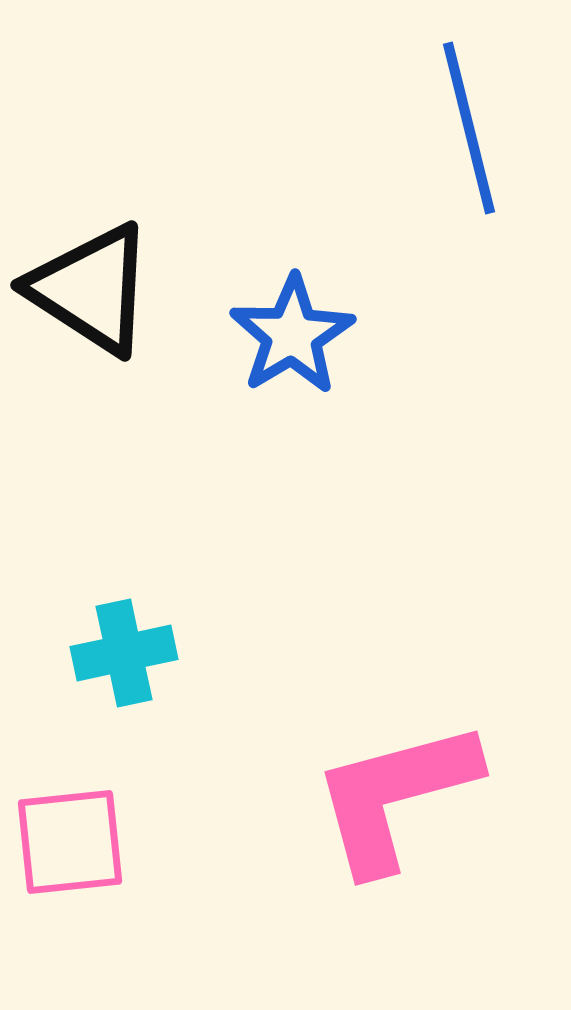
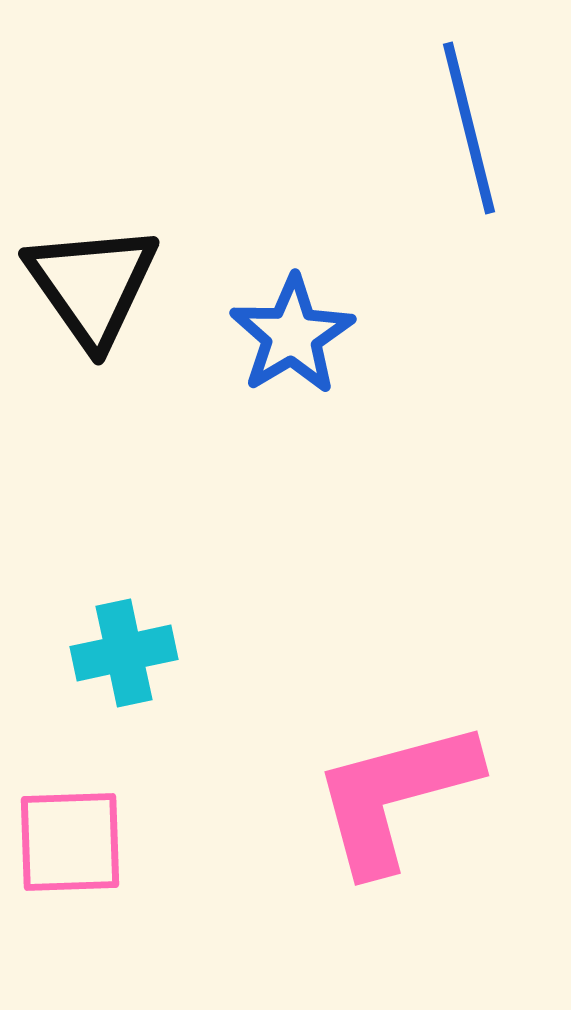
black triangle: moved 1 px right, 4 px up; rotated 22 degrees clockwise
pink square: rotated 4 degrees clockwise
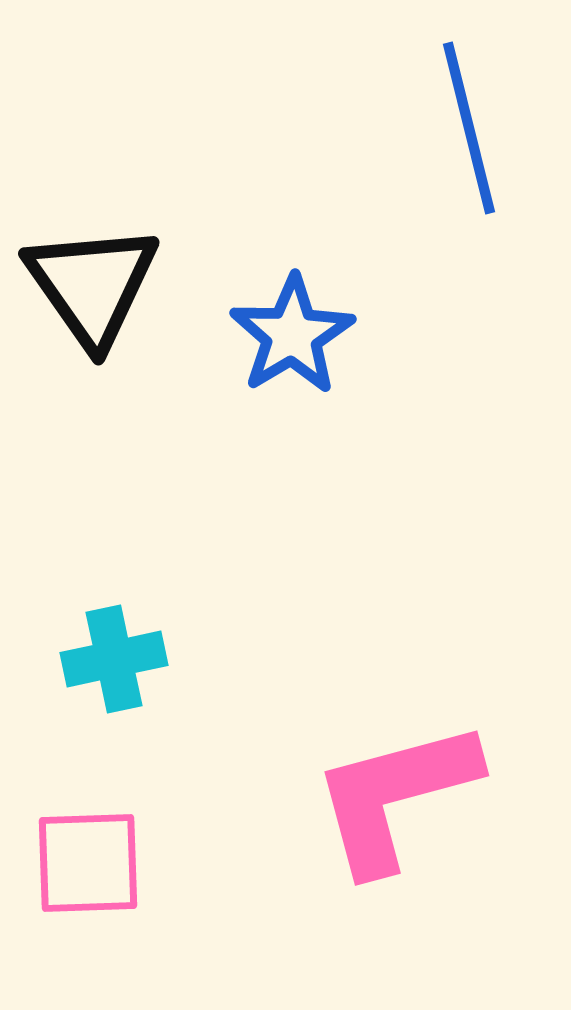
cyan cross: moved 10 px left, 6 px down
pink square: moved 18 px right, 21 px down
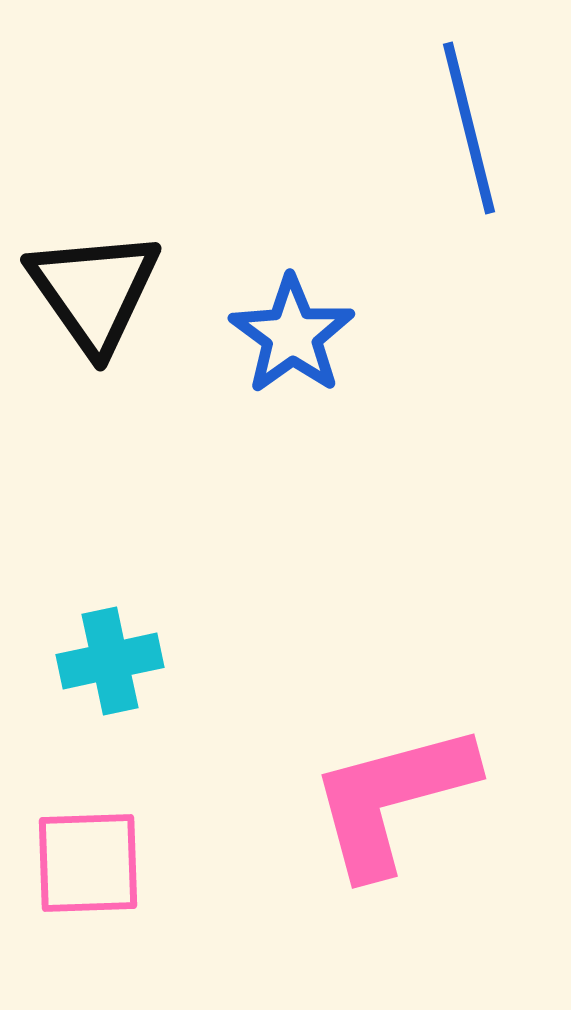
black triangle: moved 2 px right, 6 px down
blue star: rotated 5 degrees counterclockwise
cyan cross: moved 4 px left, 2 px down
pink L-shape: moved 3 px left, 3 px down
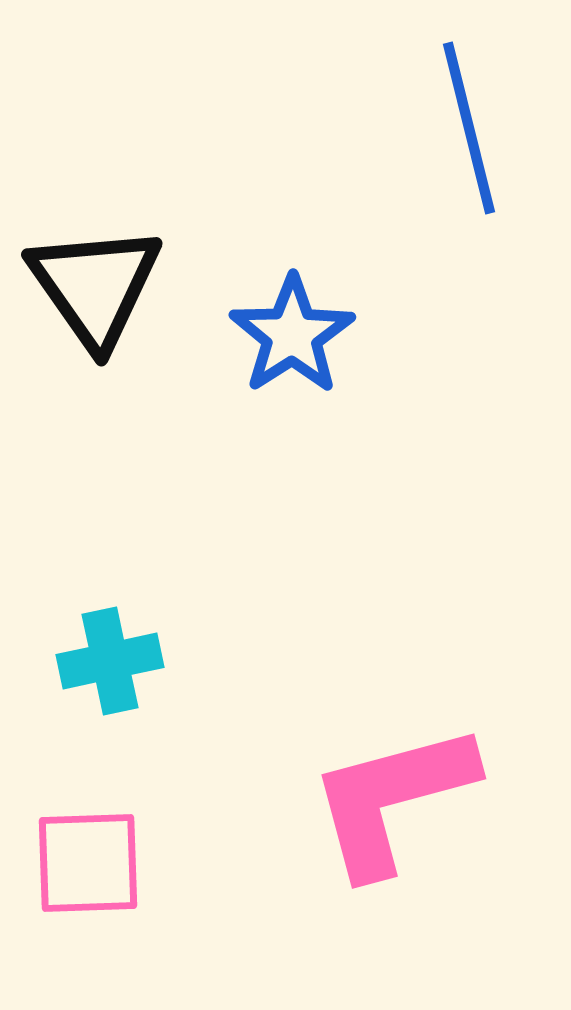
black triangle: moved 1 px right, 5 px up
blue star: rotated 3 degrees clockwise
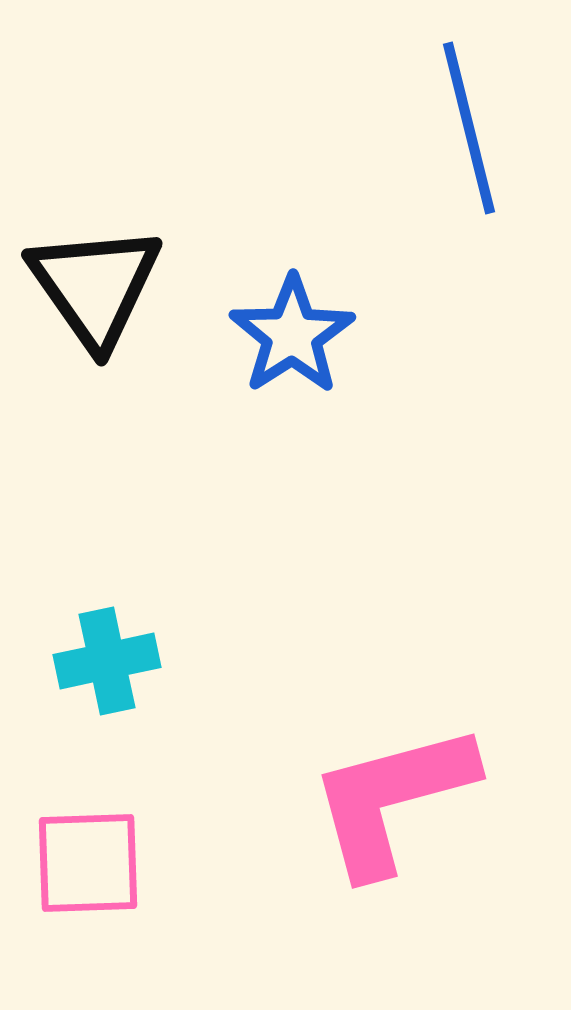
cyan cross: moved 3 px left
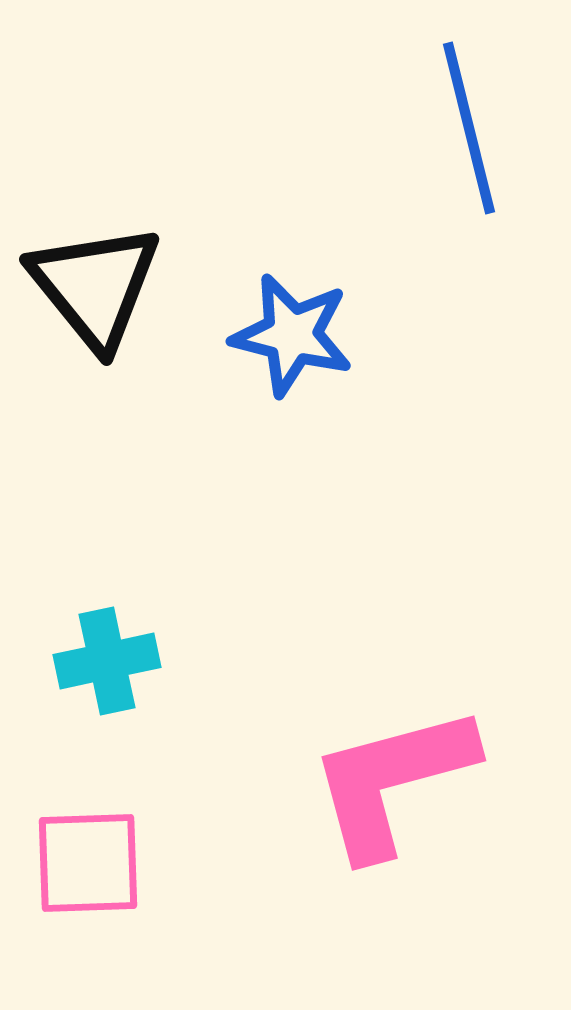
black triangle: rotated 4 degrees counterclockwise
blue star: rotated 25 degrees counterclockwise
pink L-shape: moved 18 px up
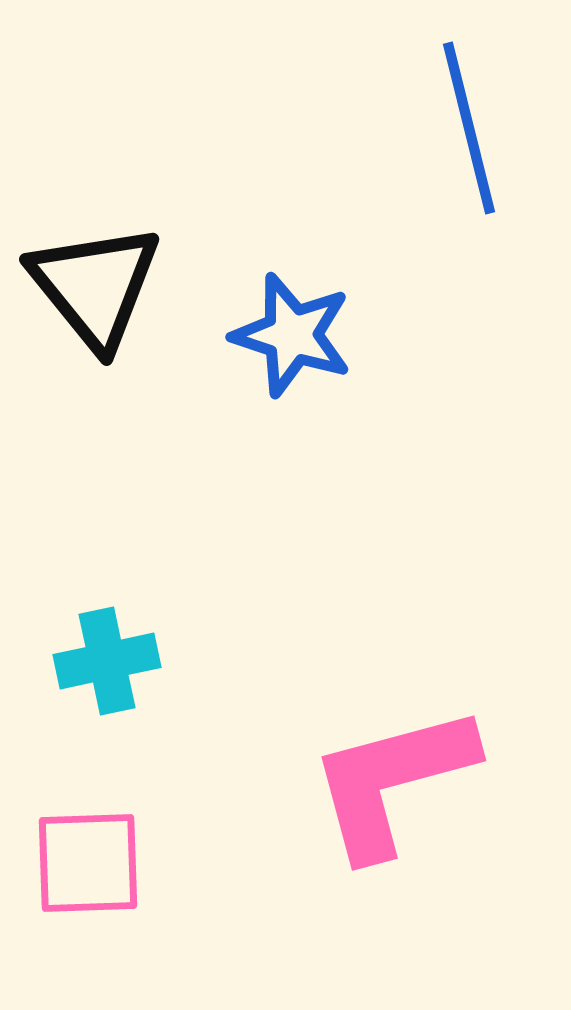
blue star: rotated 4 degrees clockwise
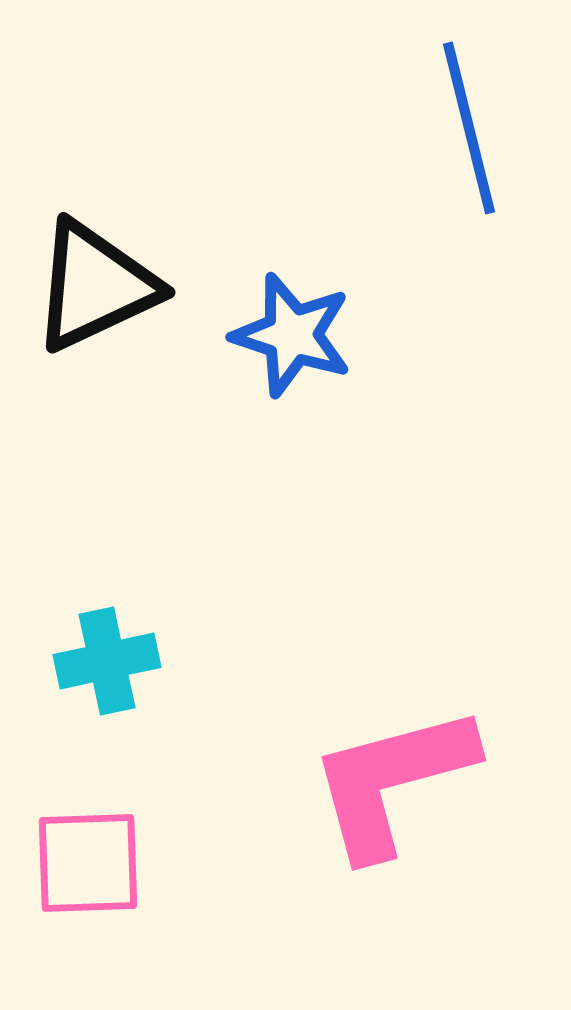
black triangle: rotated 44 degrees clockwise
